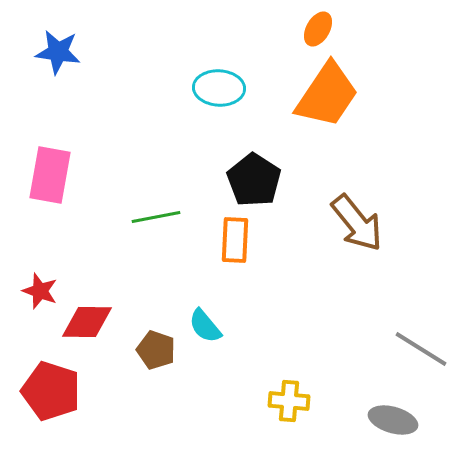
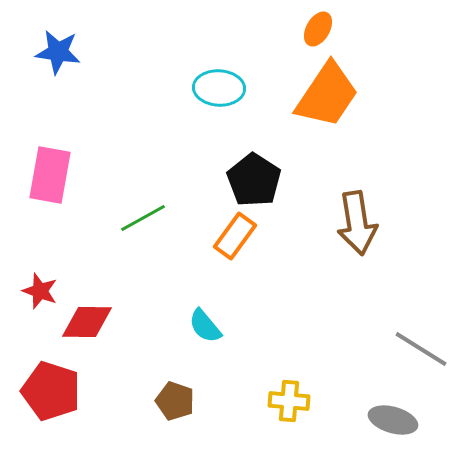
green line: moved 13 px left, 1 px down; rotated 18 degrees counterclockwise
brown arrow: rotated 30 degrees clockwise
orange rectangle: moved 4 px up; rotated 33 degrees clockwise
brown pentagon: moved 19 px right, 51 px down
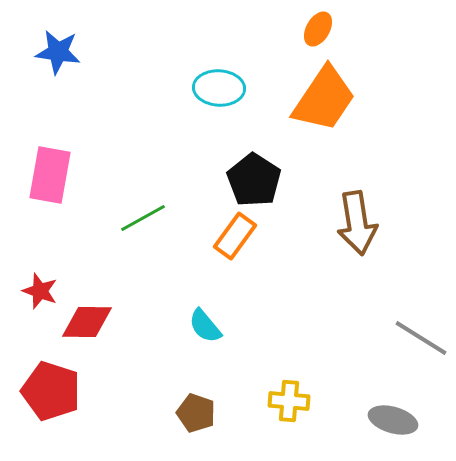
orange trapezoid: moved 3 px left, 4 px down
gray line: moved 11 px up
brown pentagon: moved 21 px right, 12 px down
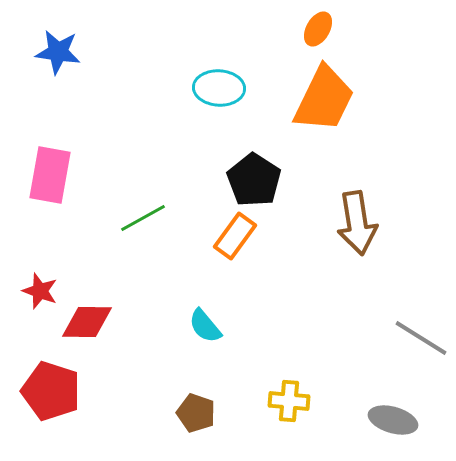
orange trapezoid: rotated 8 degrees counterclockwise
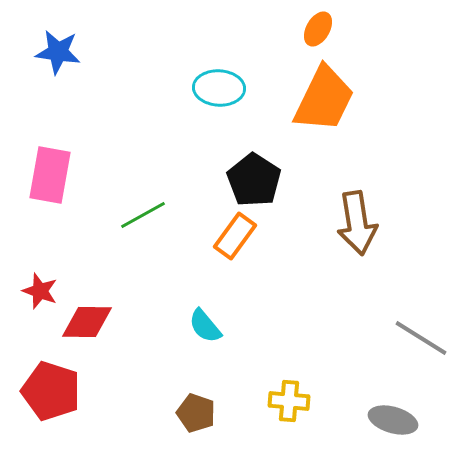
green line: moved 3 px up
